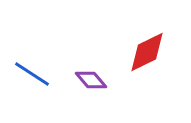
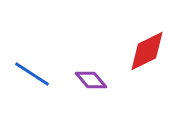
red diamond: moved 1 px up
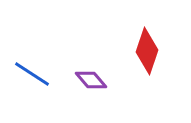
red diamond: rotated 45 degrees counterclockwise
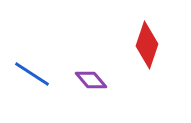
red diamond: moved 6 px up
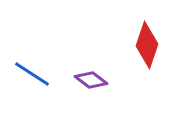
purple diamond: rotated 12 degrees counterclockwise
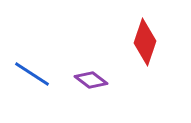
red diamond: moved 2 px left, 3 px up
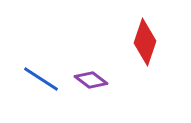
blue line: moved 9 px right, 5 px down
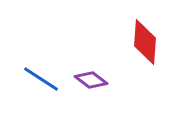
red diamond: rotated 15 degrees counterclockwise
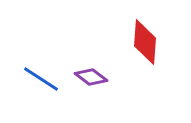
purple diamond: moved 3 px up
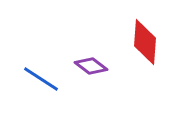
purple diamond: moved 11 px up
